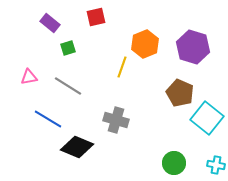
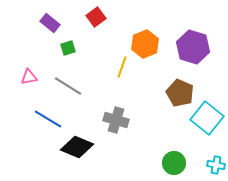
red square: rotated 24 degrees counterclockwise
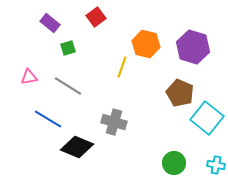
orange hexagon: moved 1 px right; rotated 24 degrees counterclockwise
gray cross: moved 2 px left, 2 px down
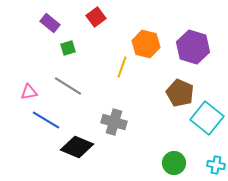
pink triangle: moved 15 px down
blue line: moved 2 px left, 1 px down
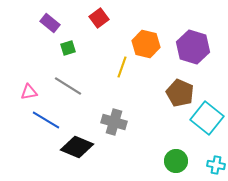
red square: moved 3 px right, 1 px down
green circle: moved 2 px right, 2 px up
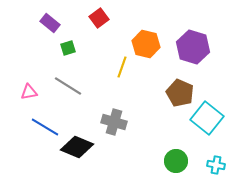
blue line: moved 1 px left, 7 px down
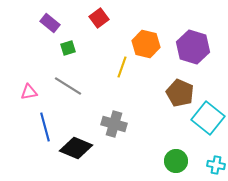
cyan square: moved 1 px right
gray cross: moved 2 px down
blue line: rotated 44 degrees clockwise
black diamond: moved 1 px left, 1 px down
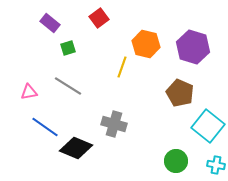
cyan square: moved 8 px down
blue line: rotated 40 degrees counterclockwise
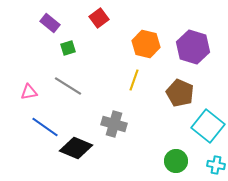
yellow line: moved 12 px right, 13 px down
